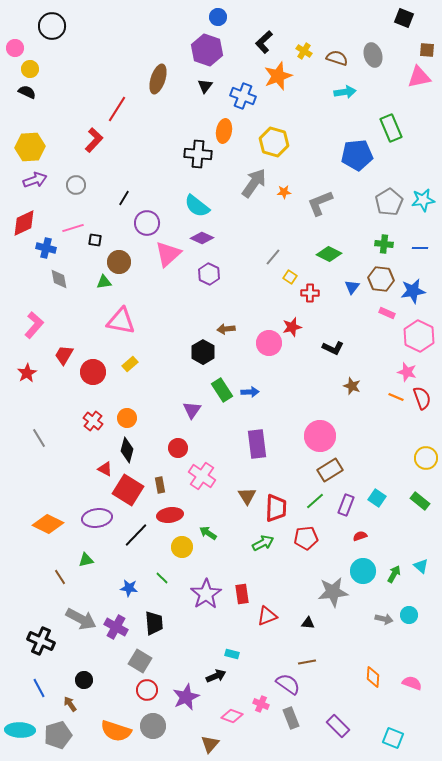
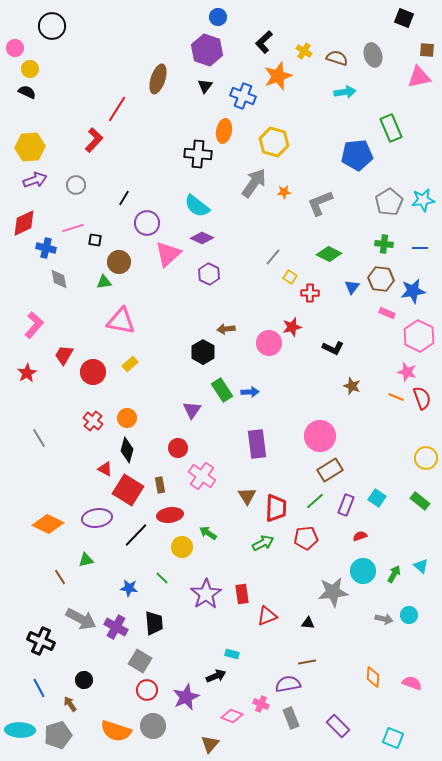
purple semicircle at (288, 684): rotated 45 degrees counterclockwise
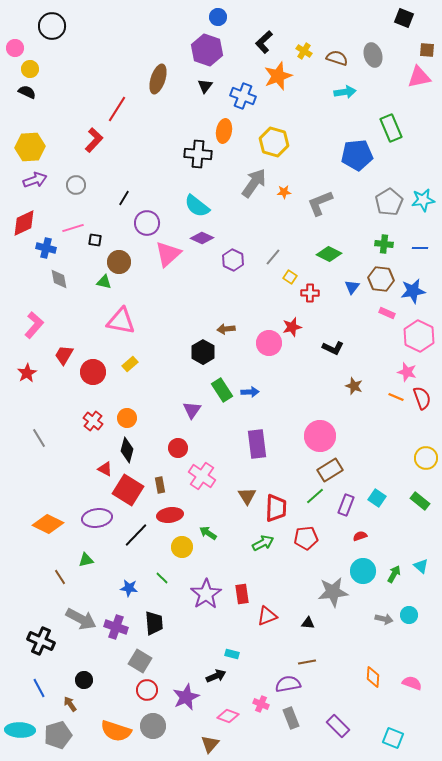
purple hexagon at (209, 274): moved 24 px right, 14 px up
green triangle at (104, 282): rotated 21 degrees clockwise
brown star at (352, 386): moved 2 px right
green line at (315, 501): moved 5 px up
purple cross at (116, 627): rotated 10 degrees counterclockwise
pink diamond at (232, 716): moved 4 px left
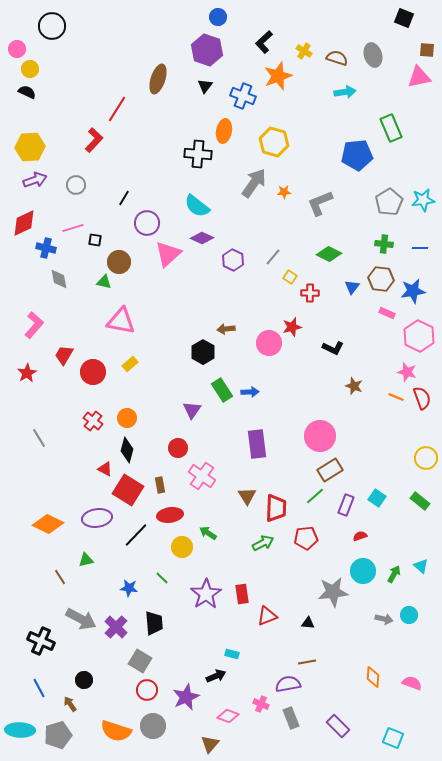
pink circle at (15, 48): moved 2 px right, 1 px down
purple cross at (116, 627): rotated 25 degrees clockwise
